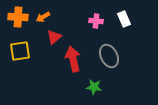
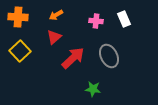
orange arrow: moved 13 px right, 2 px up
yellow square: rotated 35 degrees counterclockwise
red arrow: moved 1 px up; rotated 60 degrees clockwise
green star: moved 1 px left, 2 px down
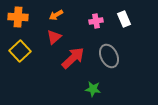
pink cross: rotated 16 degrees counterclockwise
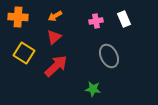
orange arrow: moved 1 px left, 1 px down
yellow square: moved 4 px right, 2 px down; rotated 15 degrees counterclockwise
red arrow: moved 17 px left, 8 px down
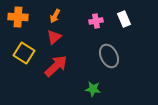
orange arrow: rotated 32 degrees counterclockwise
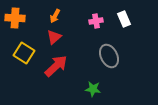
orange cross: moved 3 px left, 1 px down
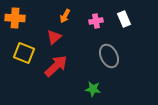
orange arrow: moved 10 px right
yellow square: rotated 10 degrees counterclockwise
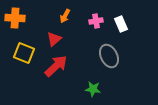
white rectangle: moved 3 px left, 5 px down
red triangle: moved 2 px down
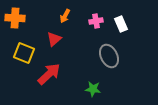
red arrow: moved 7 px left, 8 px down
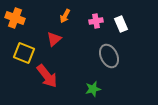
orange cross: rotated 18 degrees clockwise
red arrow: moved 2 px left, 2 px down; rotated 95 degrees clockwise
green star: rotated 21 degrees counterclockwise
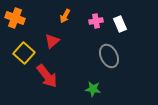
white rectangle: moved 1 px left
red triangle: moved 2 px left, 2 px down
yellow square: rotated 20 degrees clockwise
green star: rotated 21 degrees clockwise
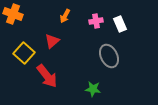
orange cross: moved 2 px left, 4 px up
